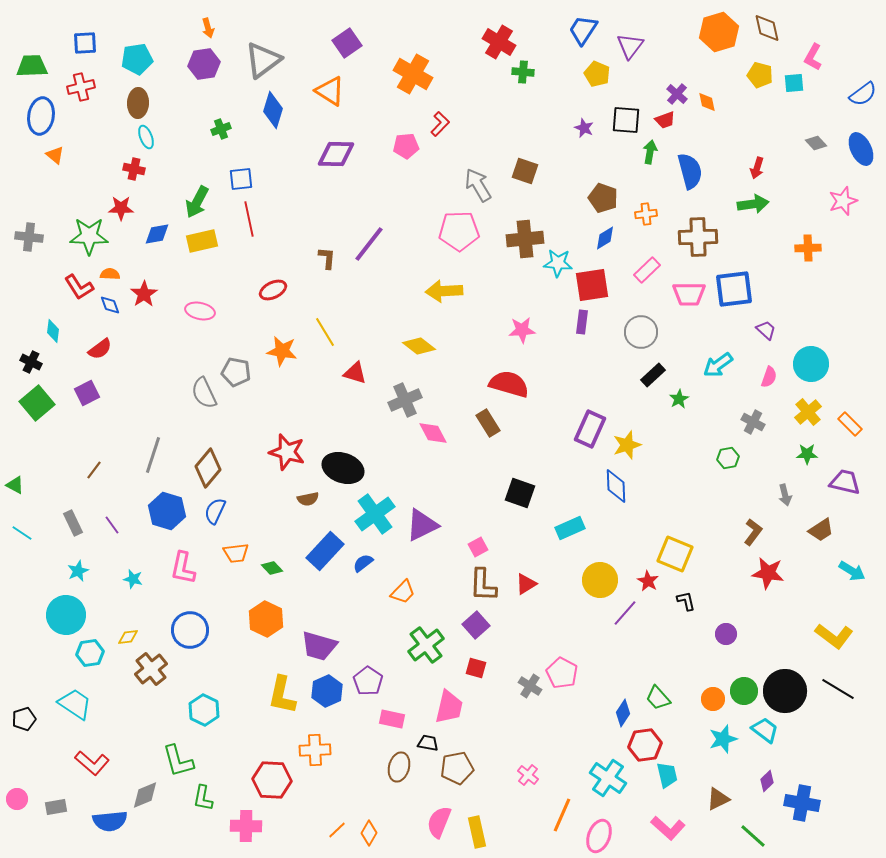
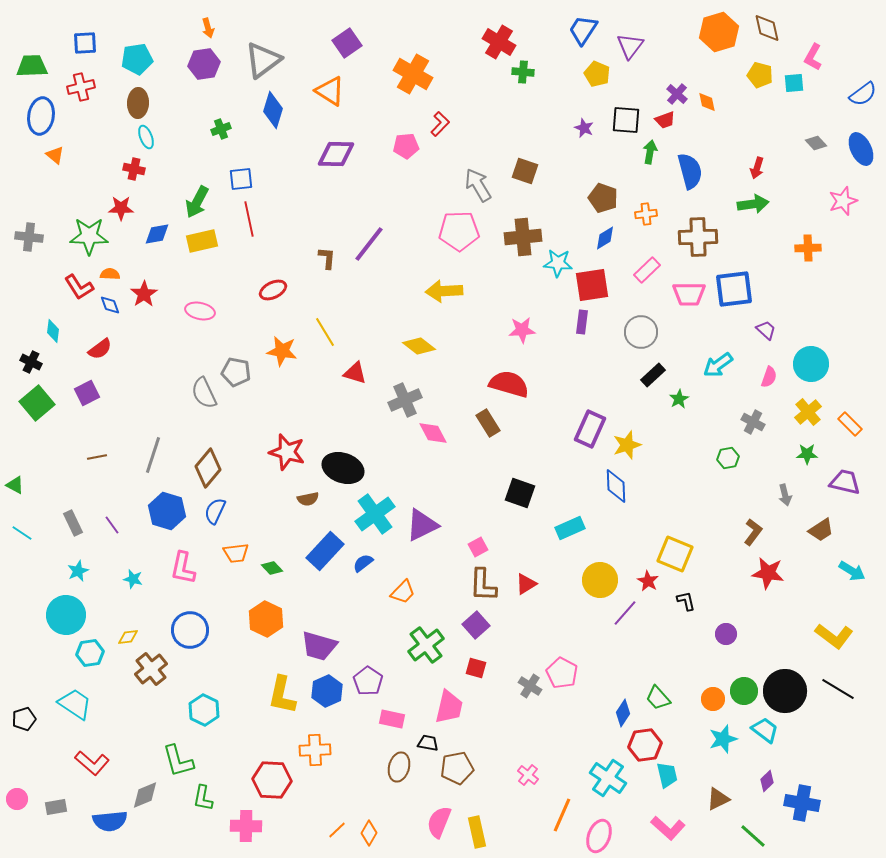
brown cross at (525, 239): moved 2 px left, 2 px up
brown line at (94, 470): moved 3 px right, 13 px up; rotated 42 degrees clockwise
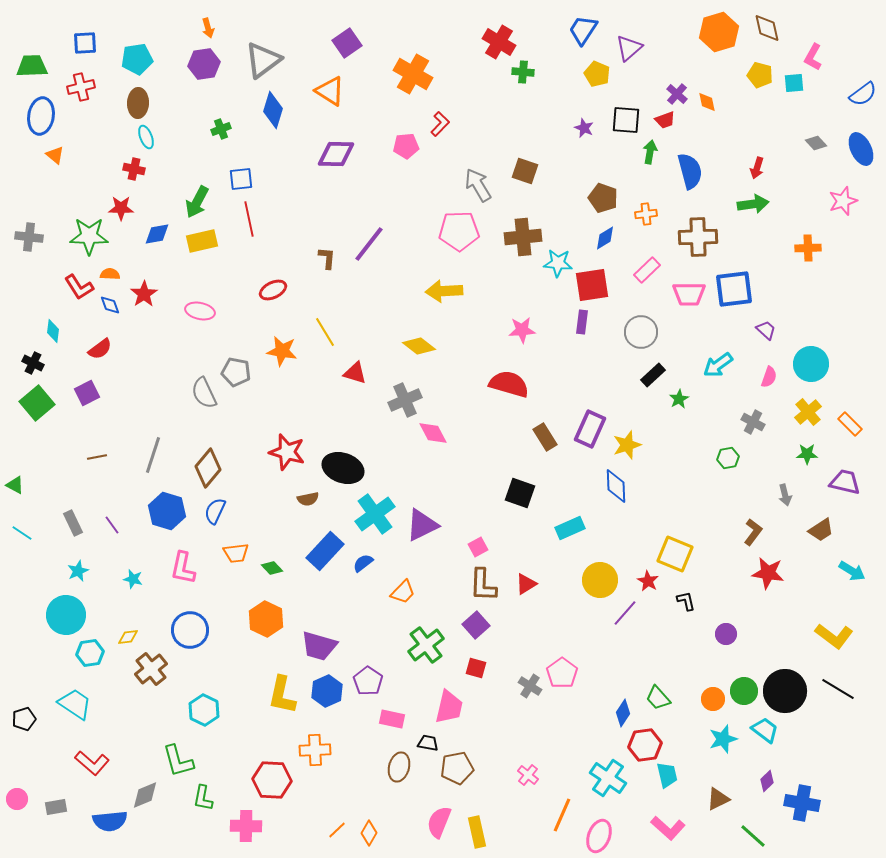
purple triangle at (630, 46): moved 1 px left, 2 px down; rotated 12 degrees clockwise
black cross at (31, 362): moved 2 px right, 1 px down
brown rectangle at (488, 423): moved 57 px right, 14 px down
pink pentagon at (562, 673): rotated 8 degrees clockwise
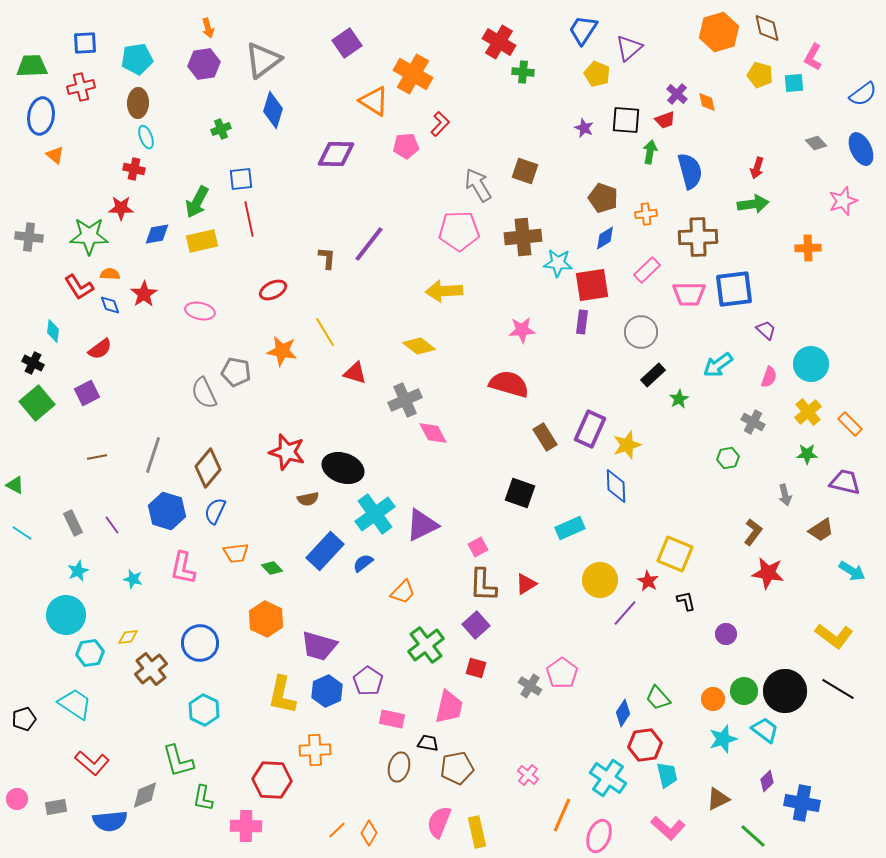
orange triangle at (330, 91): moved 44 px right, 10 px down
blue circle at (190, 630): moved 10 px right, 13 px down
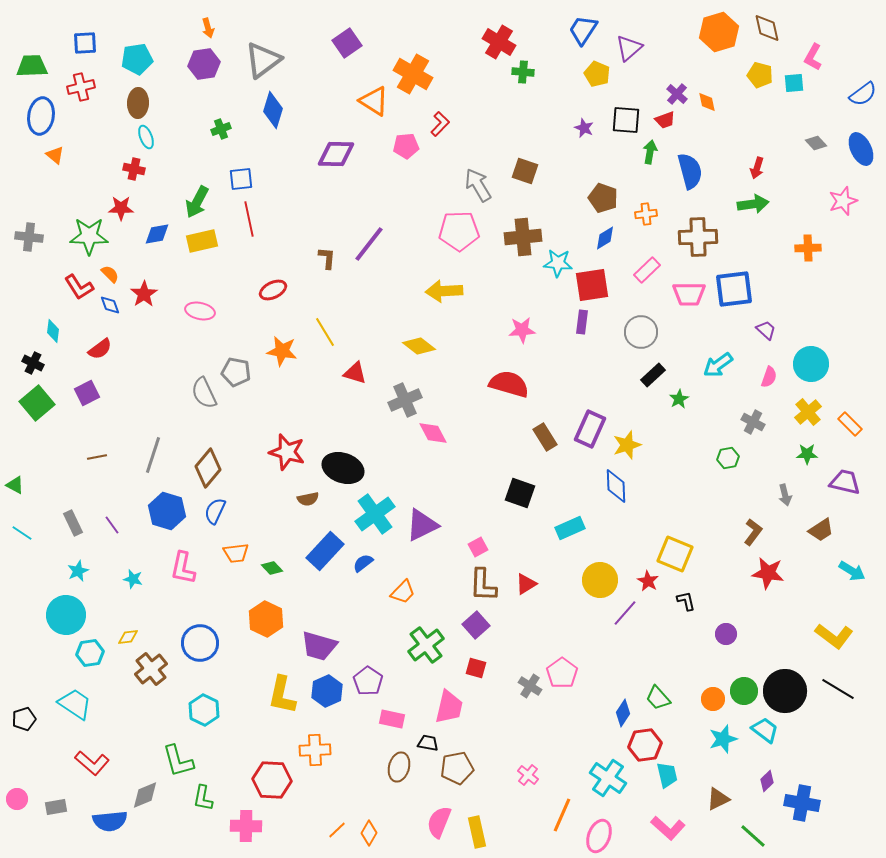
orange semicircle at (110, 274): rotated 42 degrees clockwise
